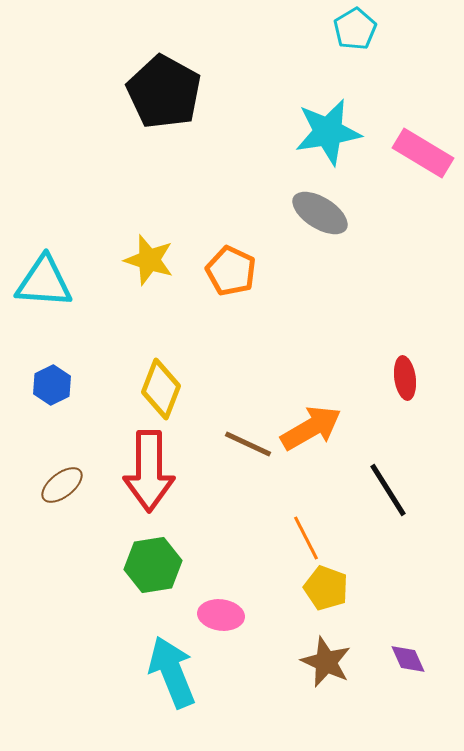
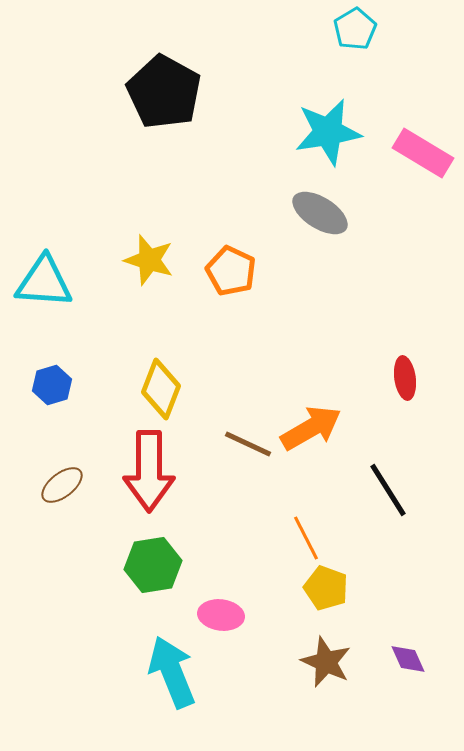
blue hexagon: rotated 9 degrees clockwise
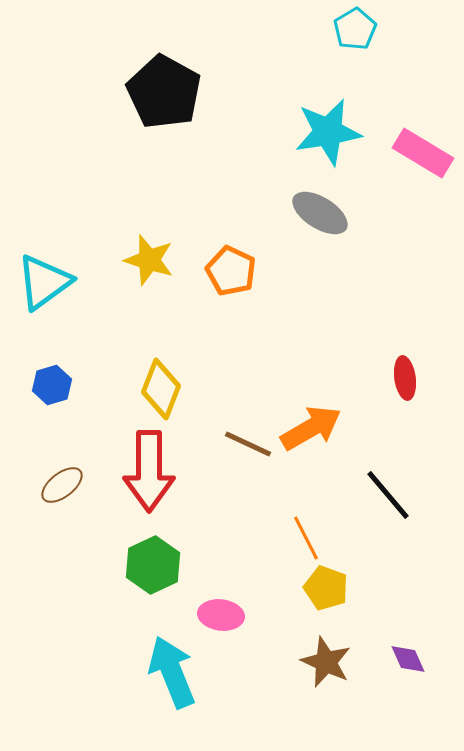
cyan triangle: rotated 40 degrees counterclockwise
black line: moved 5 px down; rotated 8 degrees counterclockwise
green hexagon: rotated 16 degrees counterclockwise
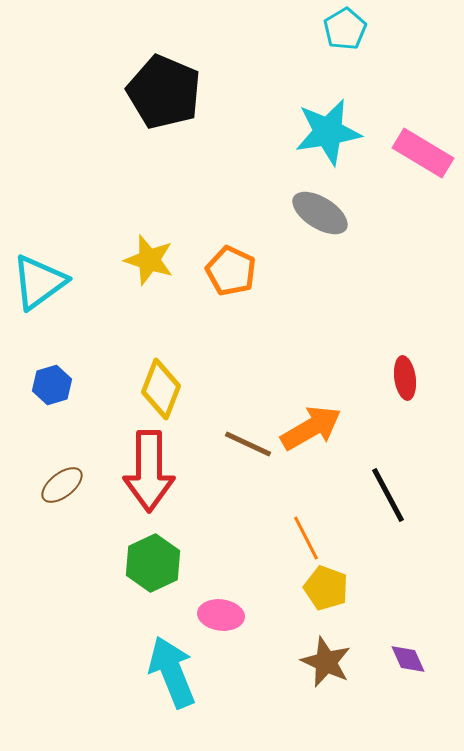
cyan pentagon: moved 10 px left
black pentagon: rotated 6 degrees counterclockwise
cyan triangle: moved 5 px left
black line: rotated 12 degrees clockwise
green hexagon: moved 2 px up
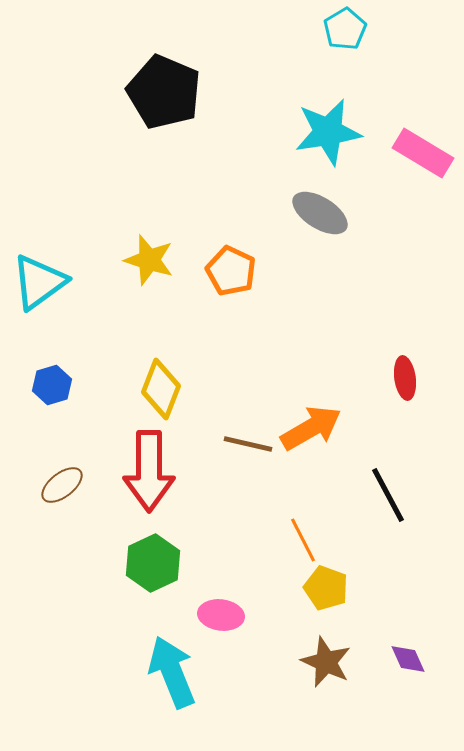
brown line: rotated 12 degrees counterclockwise
orange line: moved 3 px left, 2 px down
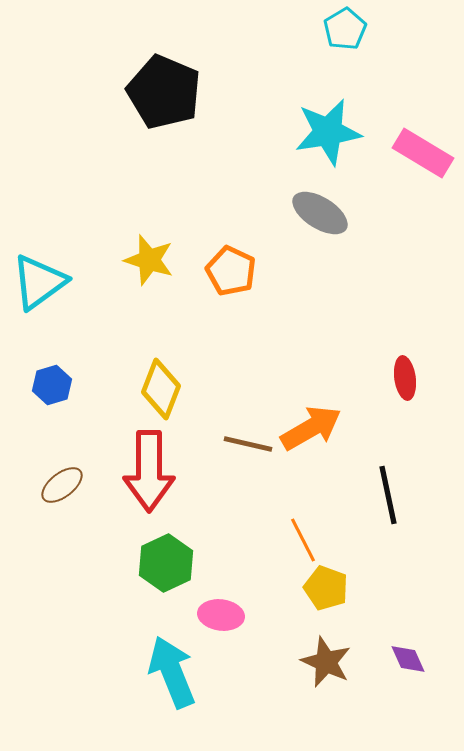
black line: rotated 16 degrees clockwise
green hexagon: moved 13 px right
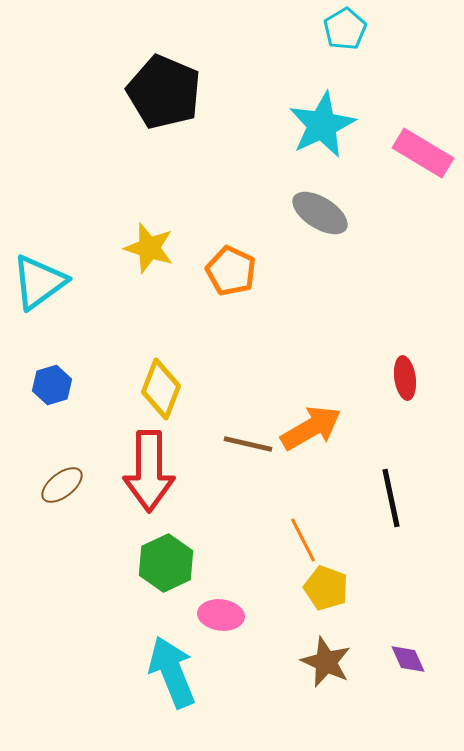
cyan star: moved 6 px left, 7 px up; rotated 16 degrees counterclockwise
yellow star: moved 12 px up
black line: moved 3 px right, 3 px down
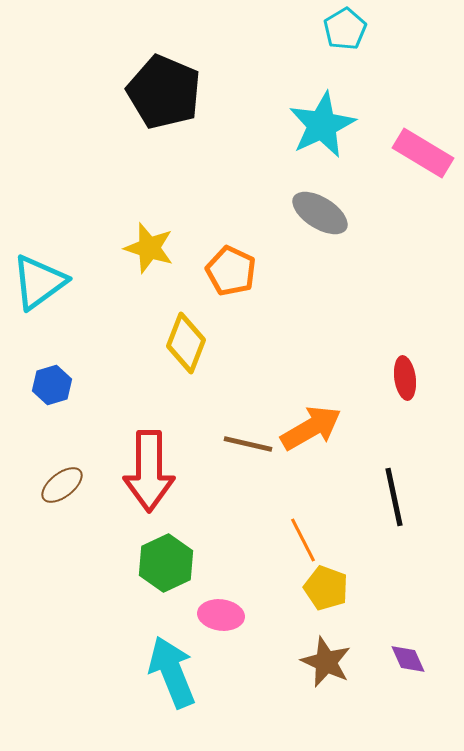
yellow diamond: moved 25 px right, 46 px up
black line: moved 3 px right, 1 px up
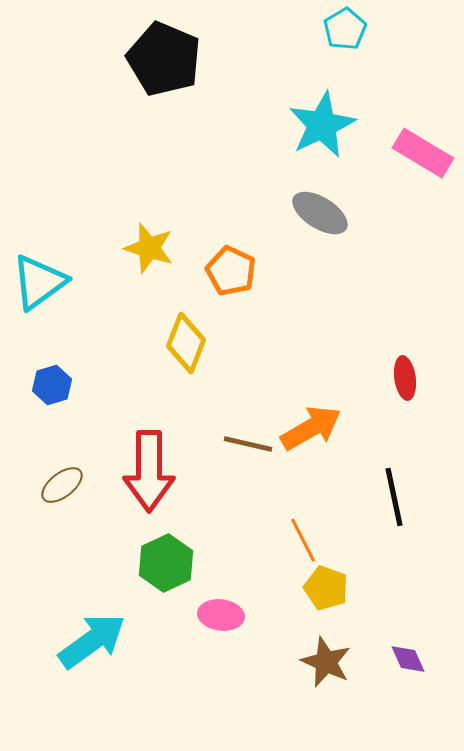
black pentagon: moved 33 px up
cyan arrow: moved 80 px left, 31 px up; rotated 76 degrees clockwise
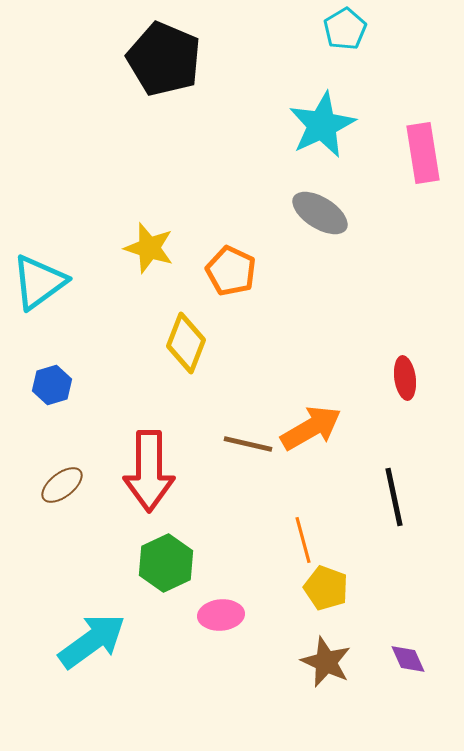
pink rectangle: rotated 50 degrees clockwise
orange line: rotated 12 degrees clockwise
pink ellipse: rotated 12 degrees counterclockwise
